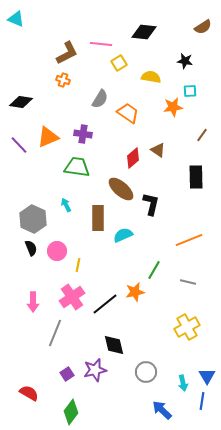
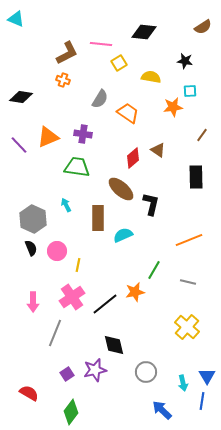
black diamond at (21, 102): moved 5 px up
yellow cross at (187, 327): rotated 20 degrees counterclockwise
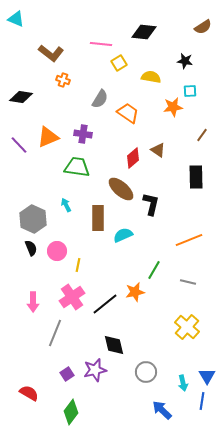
brown L-shape at (67, 53): moved 16 px left; rotated 65 degrees clockwise
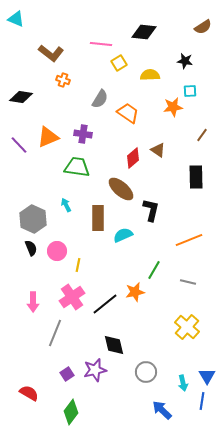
yellow semicircle at (151, 77): moved 1 px left, 2 px up; rotated 12 degrees counterclockwise
black L-shape at (151, 204): moved 6 px down
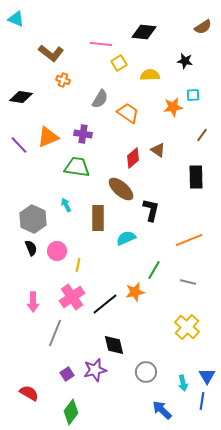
cyan square at (190, 91): moved 3 px right, 4 px down
cyan semicircle at (123, 235): moved 3 px right, 3 px down
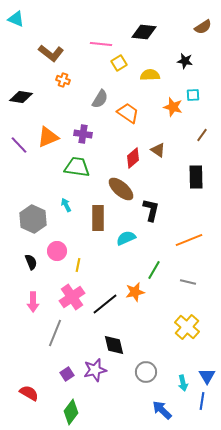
orange star at (173, 107): rotated 24 degrees clockwise
black semicircle at (31, 248): moved 14 px down
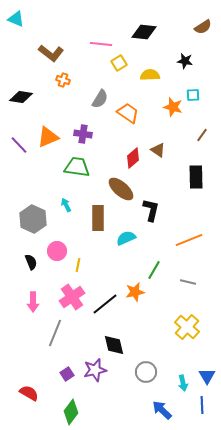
blue line at (202, 401): moved 4 px down; rotated 12 degrees counterclockwise
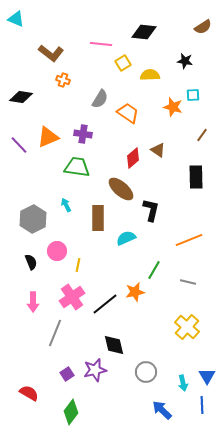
yellow square at (119, 63): moved 4 px right
gray hexagon at (33, 219): rotated 8 degrees clockwise
